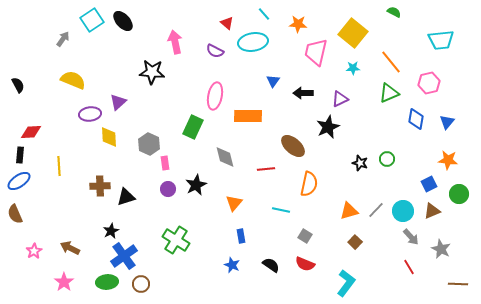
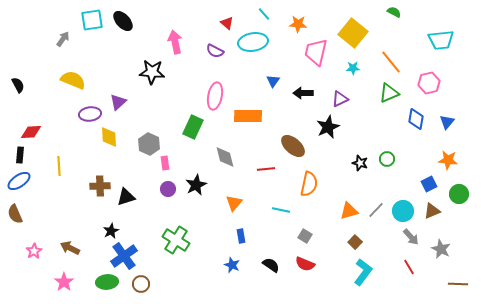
cyan square at (92, 20): rotated 25 degrees clockwise
cyan L-shape at (346, 283): moved 17 px right, 11 px up
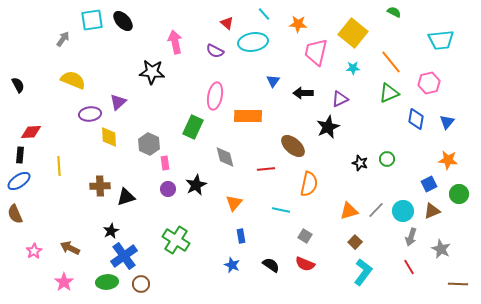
gray arrow at (411, 237): rotated 60 degrees clockwise
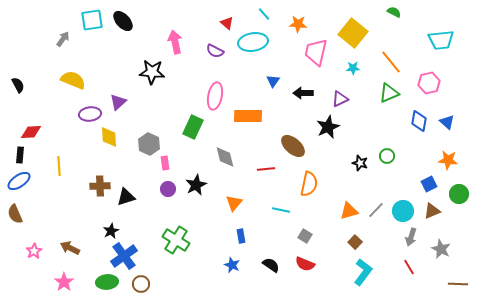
blue diamond at (416, 119): moved 3 px right, 2 px down
blue triangle at (447, 122): rotated 28 degrees counterclockwise
green circle at (387, 159): moved 3 px up
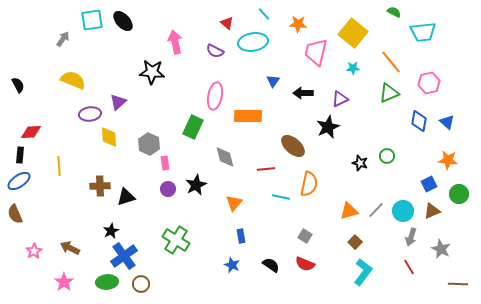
cyan trapezoid at (441, 40): moved 18 px left, 8 px up
cyan line at (281, 210): moved 13 px up
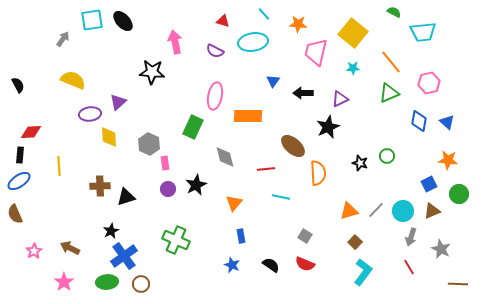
red triangle at (227, 23): moved 4 px left, 2 px up; rotated 24 degrees counterclockwise
orange semicircle at (309, 184): moved 9 px right, 11 px up; rotated 15 degrees counterclockwise
green cross at (176, 240): rotated 8 degrees counterclockwise
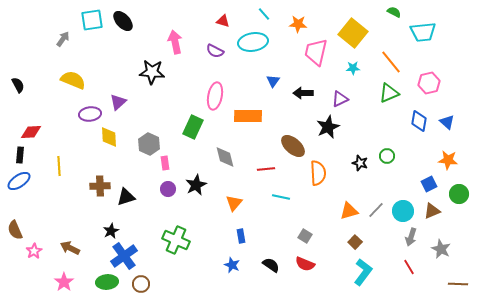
brown semicircle at (15, 214): moved 16 px down
